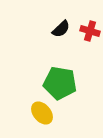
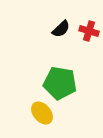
red cross: moved 1 px left
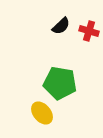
black semicircle: moved 3 px up
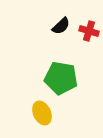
green pentagon: moved 1 px right, 5 px up
yellow ellipse: rotated 15 degrees clockwise
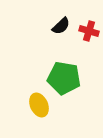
green pentagon: moved 3 px right
yellow ellipse: moved 3 px left, 8 px up
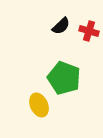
green pentagon: rotated 12 degrees clockwise
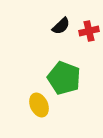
red cross: rotated 30 degrees counterclockwise
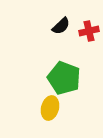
yellow ellipse: moved 11 px right, 3 px down; rotated 40 degrees clockwise
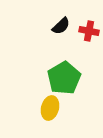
red cross: rotated 24 degrees clockwise
green pentagon: rotated 20 degrees clockwise
